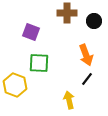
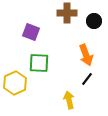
yellow hexagon: moved 2 px up; rotated 15 degrees clockwise
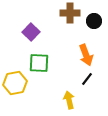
brown cross: moved 3 px right
purple square: rotated 24 degrees clockwise
yellow hexagon: rotated 15 degrees clockwise
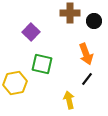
orange arrow: moved 1 px up
green square: moved 3 px right, 1 px down; rotated 10 degrees clockwise
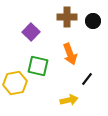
brown cross: moved 3 px left, 4 px down
black circle: moved 1 px left
orange arrow: moved 16 px left
green square: moved 4 px left, 2 px down
yellow arrow: rotated 90 degrees clockwise
